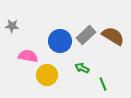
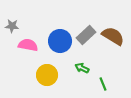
pink semicircle: moved 11 px up
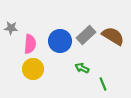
gray star: moved 1 px left, 2 px down
pink semicircle: moved 2 px right, 1 px up; rotated 84 degrees clockwise
yellow circle: moved 14 px left, 6 px up
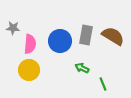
gray star: moved 2 px right
gray rectangle: rotated 36 degrees counterclockwise
yellow circle: moved 4 px left, 1 px down
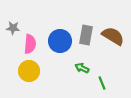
yellow circle: moved 1 px down
green line: moved 1 px left, 1 px up
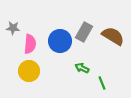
gray rectangle: moved 2 px left, 3 px up; rotated 18 degrees clockwise
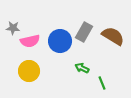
pink semicircle: moved 3 px up; rotated 72 degrees clockwise
